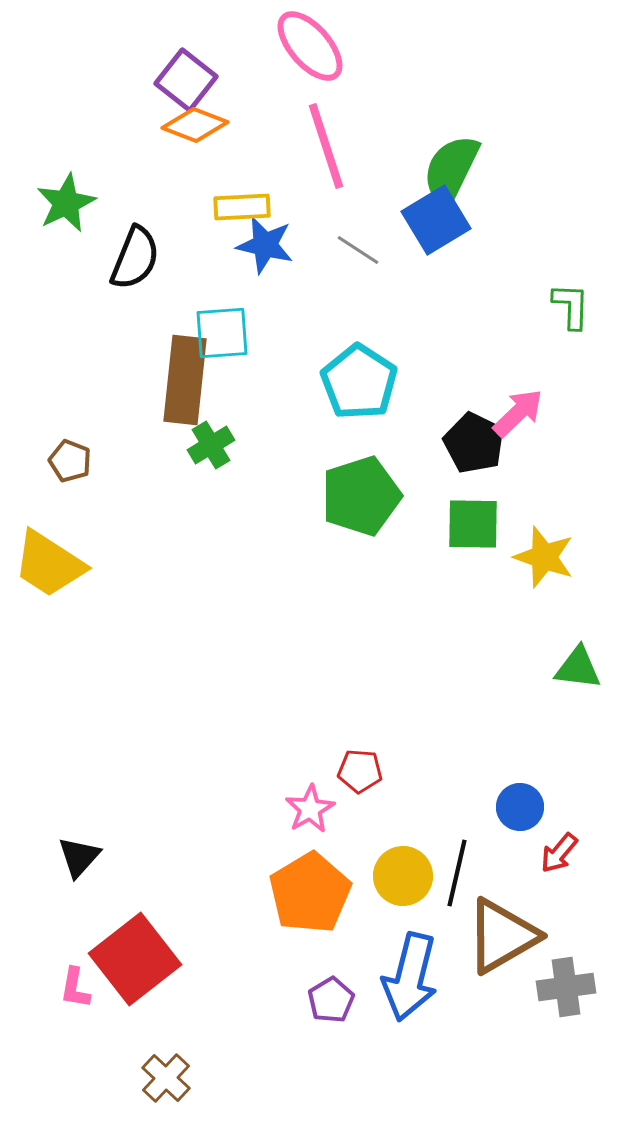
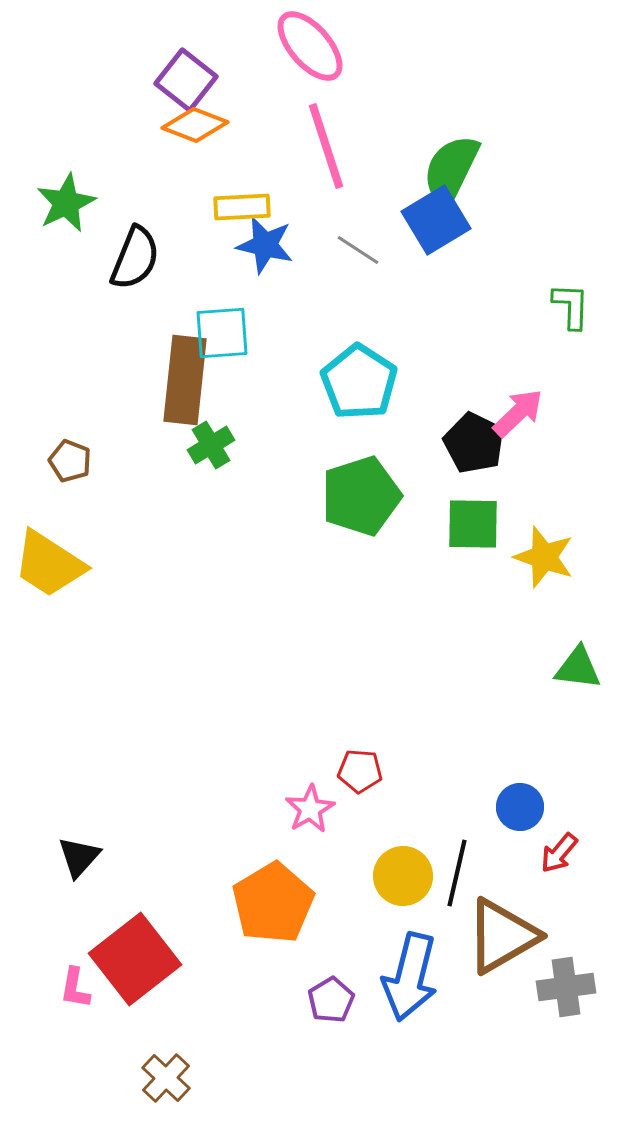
orange pentagon: moved 37 px left, 10 px down
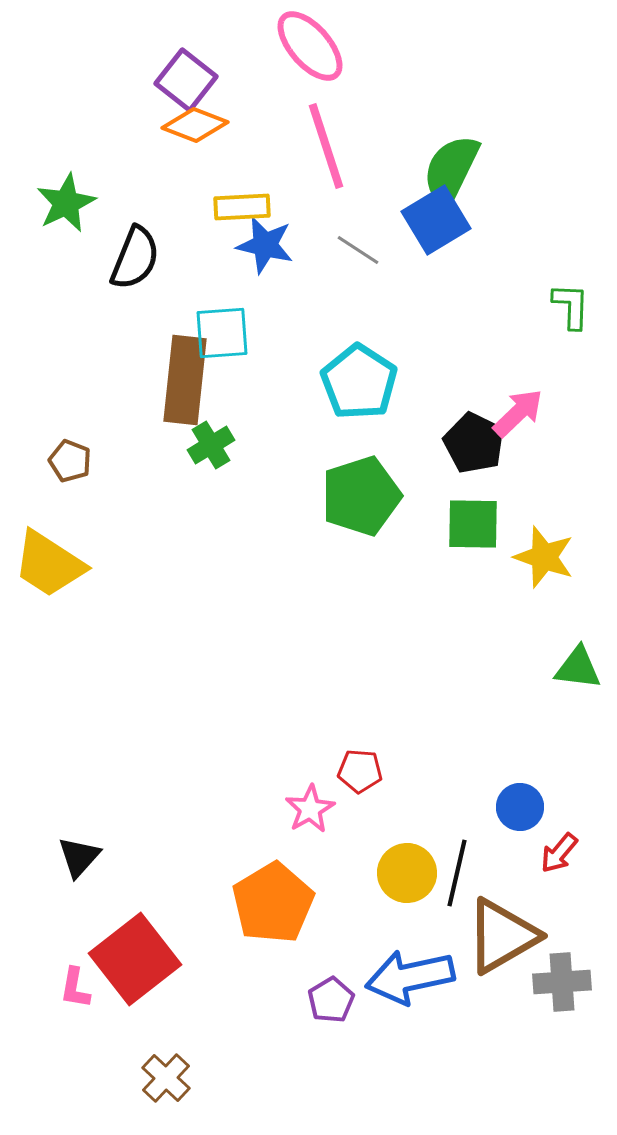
yellow circle: moved 4 px right, 3 px up
blue arrow: rotated 64 degrees clockwise
gray cross: moved 4 px left, 5 px up; rotated 4 degrees clockwise
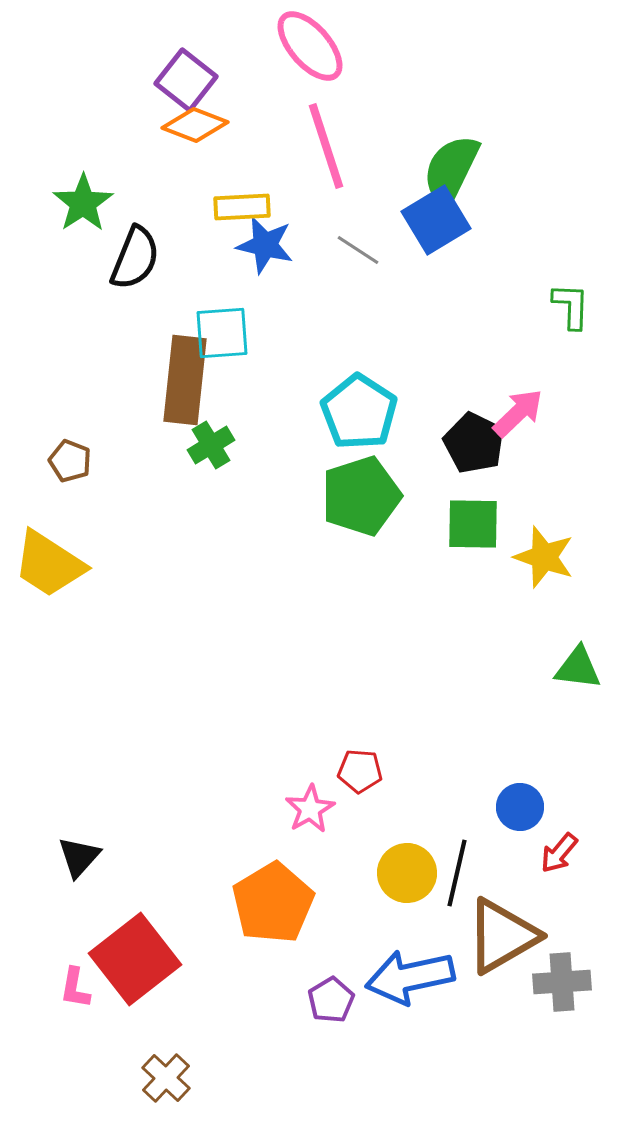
green star: moved 17 px right; rotated 8 degrees counterclockwise
cyan pentagon: moved 30 px down
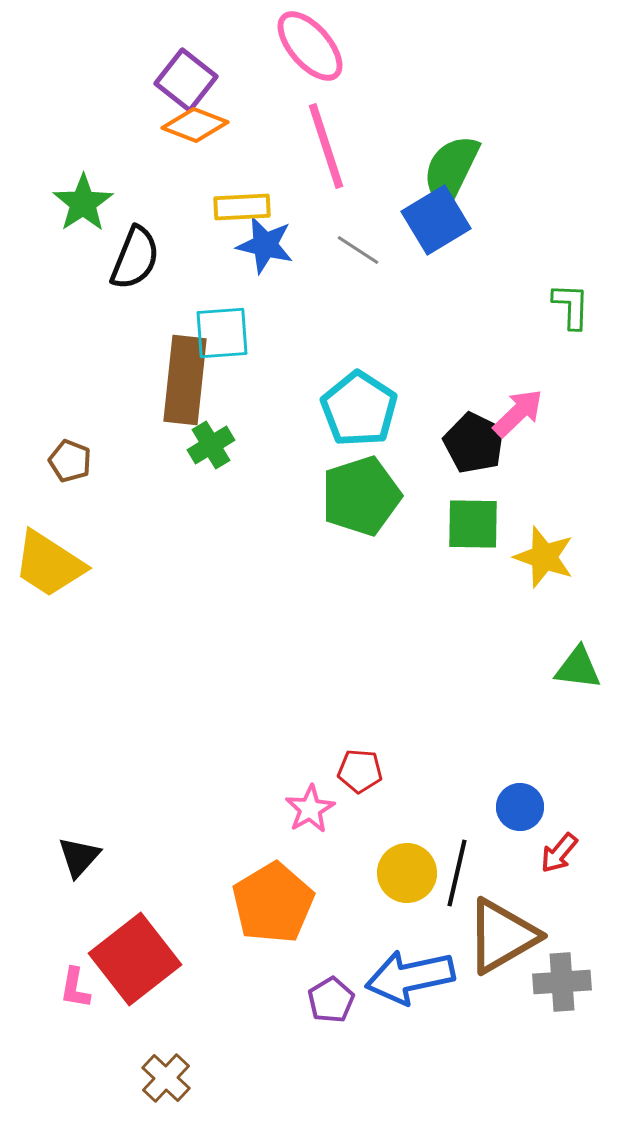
cyan pentagon: moved 3 px up
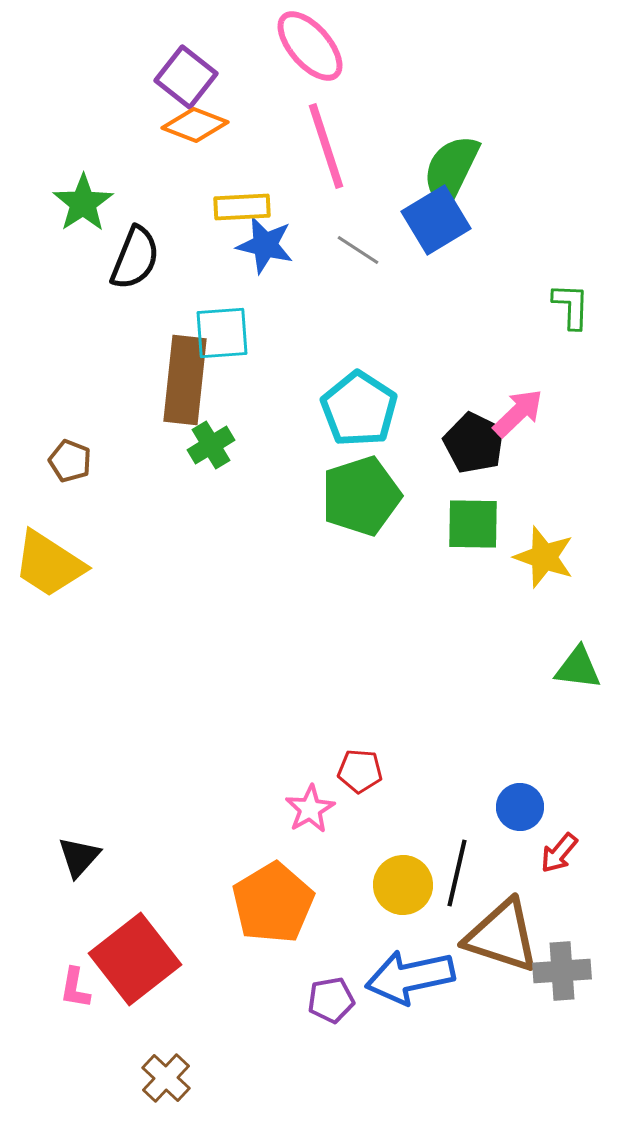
purple square: moved 3 px up
yellow circle: moved 4 px left, 12 px down
brown triangle: rotated 48 degrees clockwise
gray cross: moved 11 px up
purple pentagon: rotated 21 degrees clockwise
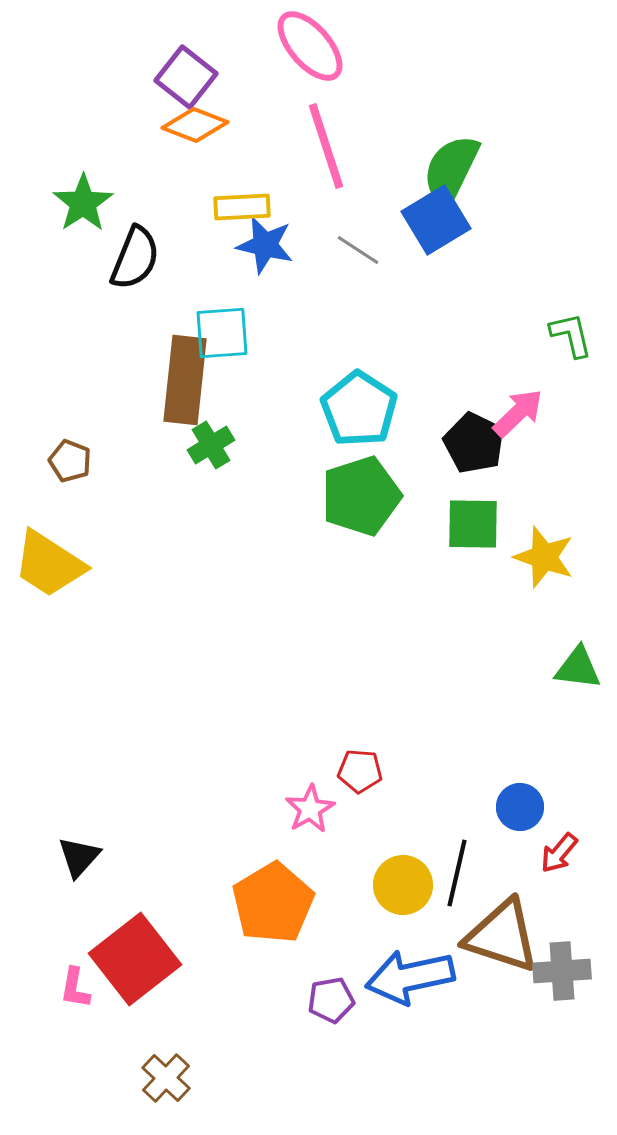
green L-shape: moved 29 px down; rotated 15 degrees counterclockwise
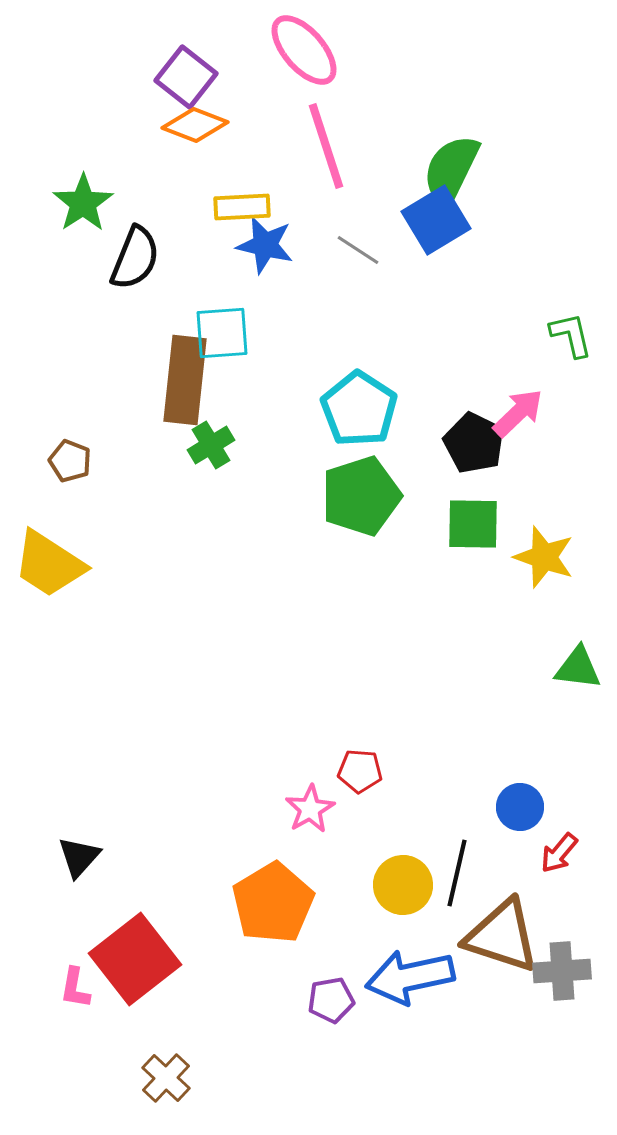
pink ellipse: moved 6 px left, 4 px down
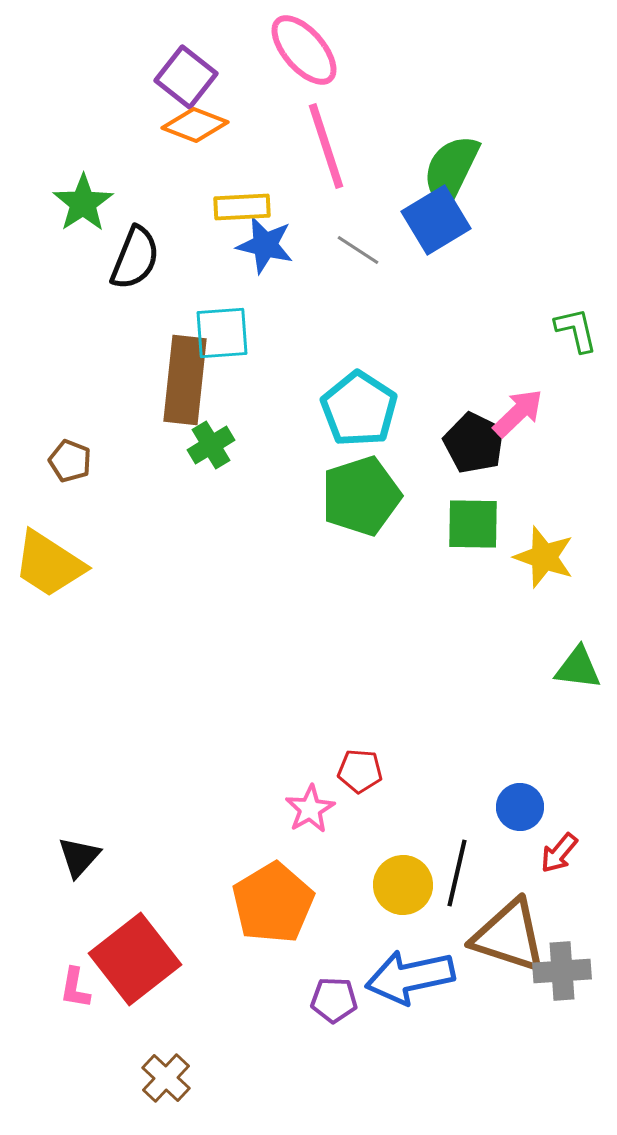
green L-shape: moved 5 px right, 5 px up
brown triangle: moved 7 px right
purple pentagon: moved 3 px right; rotated 12 degrees clockwise
